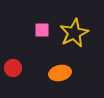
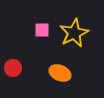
orange ellipse: rotated 35 degrees clockwise
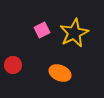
pink square: rotated 28 degrees counterclockwise
red circle: moved 3 px up
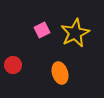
yellow star: moved 1 px right
orange ellipse: rotated 50 degrees clockwise
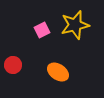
yellow star: moved 8 px up; rotated 12 degrees clockwise
orange ellipse: moved 2 px left, 1 px up; rotated 40 degrees counterclockwise
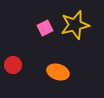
pink square: moved 3 px right, 2 px up
orange ellipse: rotated 15 degrees counterclockwise
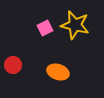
yellow star: rotated 28 degrees clockwise
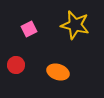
pink square: moved 16 px left, 1 px down
red circle: moved 3 px right
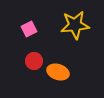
yellow star: rotated 20 degrees counterclockwise
red circle: moved 18 px right, 4 px up
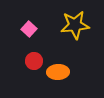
pink square: rotated 21 degrees counterclockwise
orange ellipse: rotated 20 degrees counterclockwise
